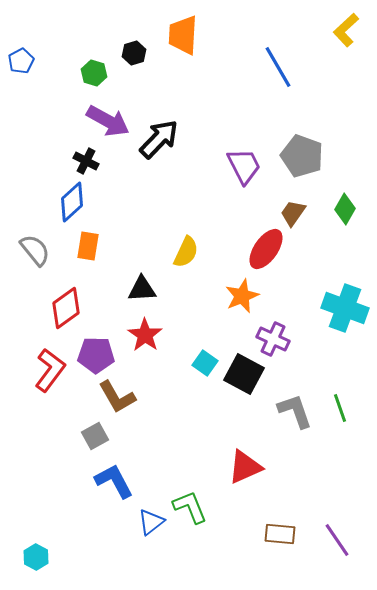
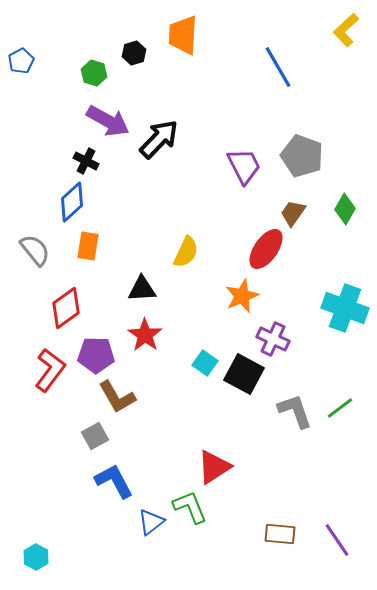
green line: rotated 72 degrees clockwise
red triangle: moved 31 px left; rotated 9 degrees counterclockwise
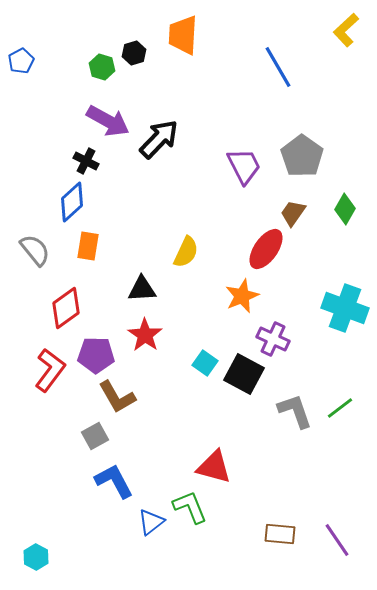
green hexagon: moved 8 px right, 6 px up
gray pentagon: rotated 15 degrees clockwise
red triangle: rotated 48 degrees clockwise
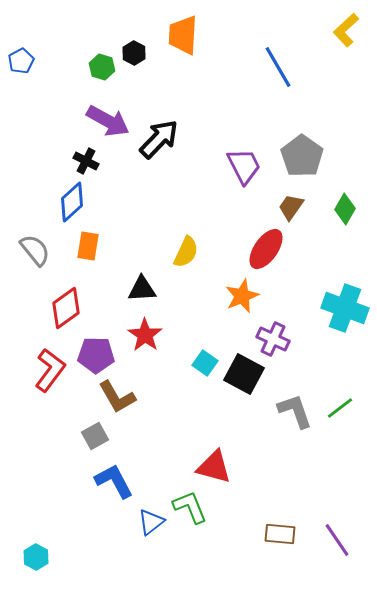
black hexagon: rotated 15 degrees counterclockwise
brown trapezoid: moved 2 px left, 6 px up
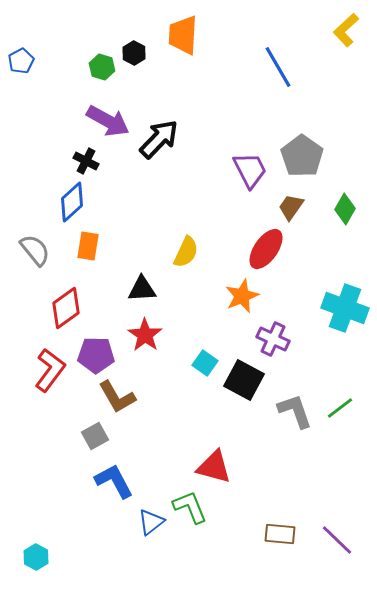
purple trapezoid: moved 6 px right, 4 px down
black square: moved 6 px down
purple line: rotated 12 degrees counterclockwise
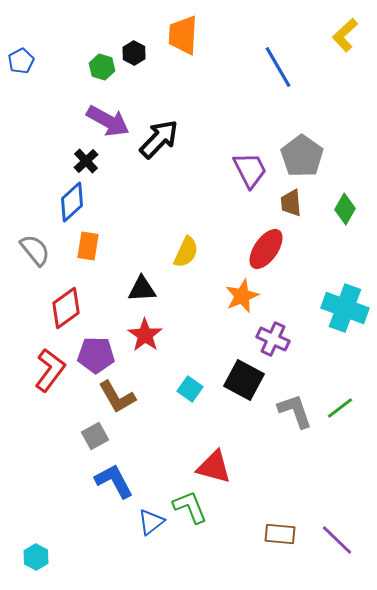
yellow L-shape: moved 1 px left, 5 px down
black cross: rotated 20 degrees clockwise
brown trapezoid: moved 4 px up; rotated 40 degrees counterclockwise
cyan square: moved 15 px left, 26 px down
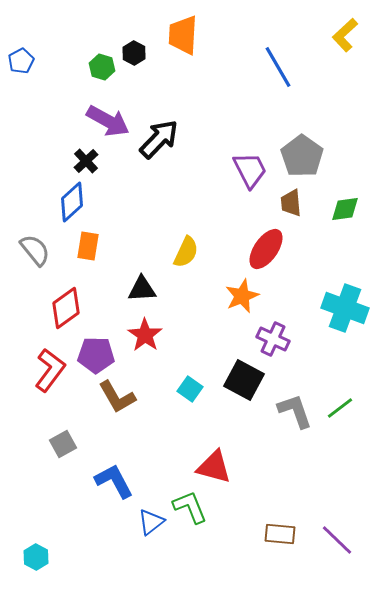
green diamond: rotated 52 degrees clockwise
gray square: moved 32 px left, 8 px down
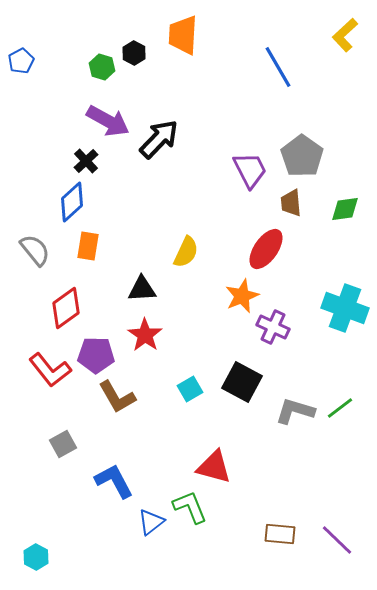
purple cross: moved 12 px up
red L-shape: rotated 105 degrees clockwise
black square: moved 2 px left, 2 px down
cyan square: rotated 25 degrees clockwise
gray L-shape: rotated 54 degrees counterclockwise
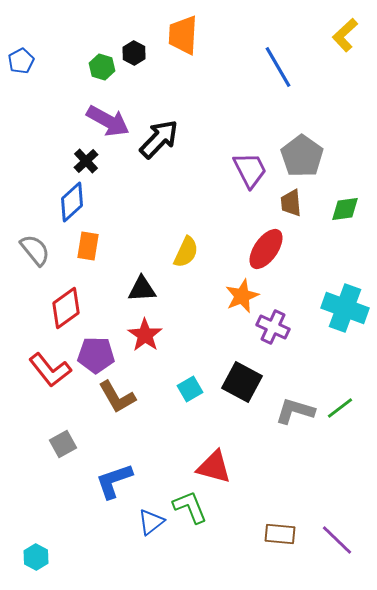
blue L-shape: rotated 81 degrees counterclockwise
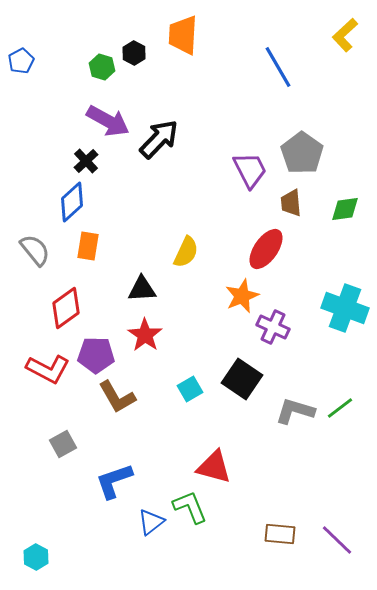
gray pentagon: moved 3 px up
red L-shape: moved 2 px left, 1 px up; rotated 24 degrees counterclockwise
black square: moved 3 px up; rotated 6 degrees clockwise
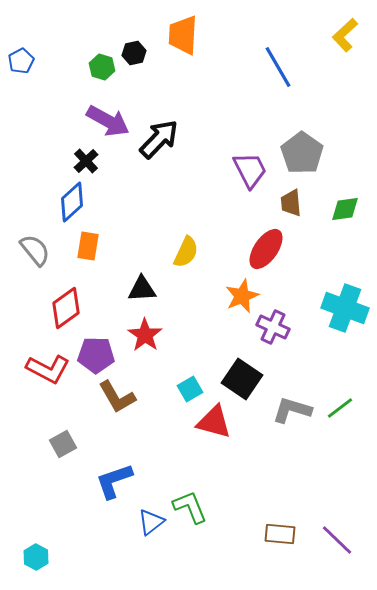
black hexagon: rotated 20 degrees clockwise
gray L-shape: moved 3 px left, 1 px up
red triangle: moved 45 px up
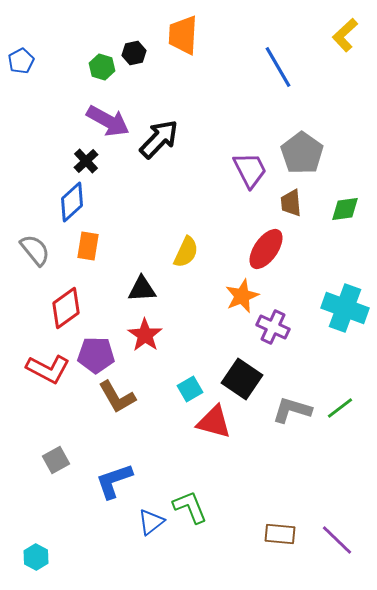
gray square: moved 7 px left, 16 px down
